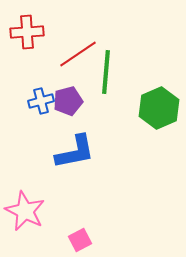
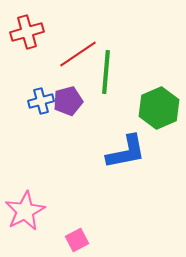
red cross: rotated 12 degrees counterclockwise
blue L-shape: moved 51 px right
pink star: rotated 18 degrees clockwise
pink square: moved 3 px left
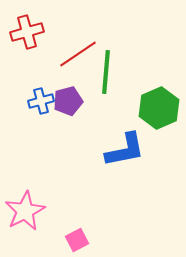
blue L-shape: moved 1 px left, 2 px up
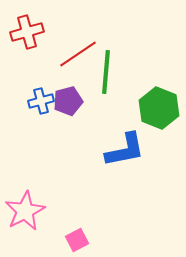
green hexagon: rotated 15 degrees counterclockwise
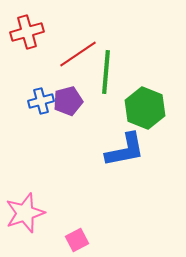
green hexagon: moved 14 px left
pink star: moved 2 px down; rotated 9 degrees clockwise
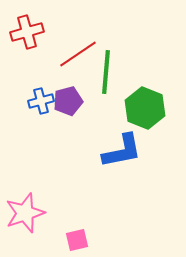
blue L-shape: moved 3 px left, 1 px down
pink square: rotated 15 degrees clockwise
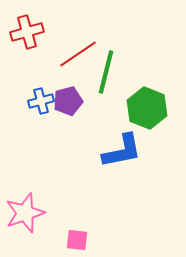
green line: rotated 9 degrees clockwise
green hexagon: moved 2 px right
pink square: rotated 20 degrees clockwise
